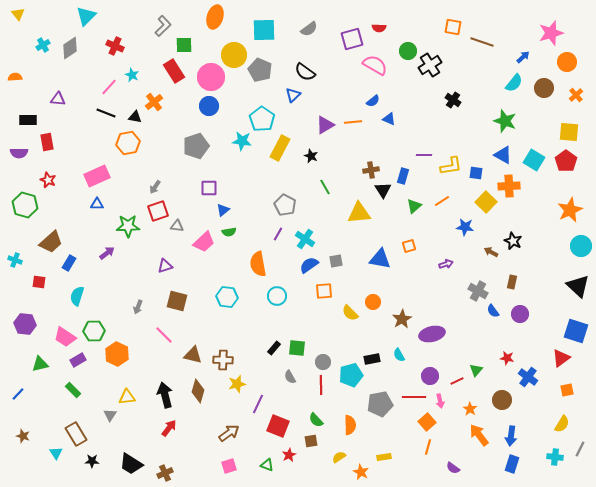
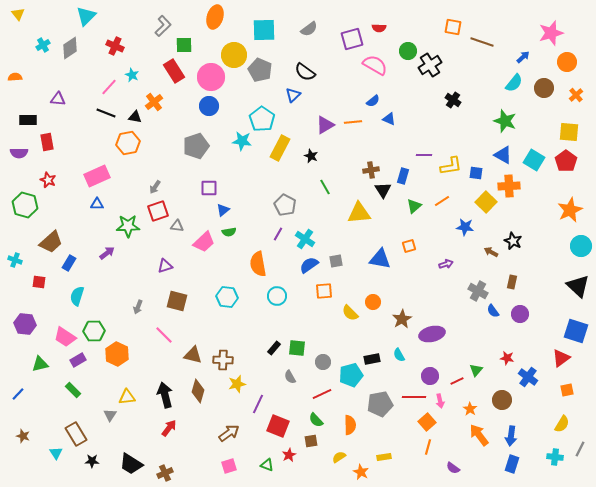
red line at (321, 385): moved 1 px right, 9 px down; rotated 66 degrees clockwise
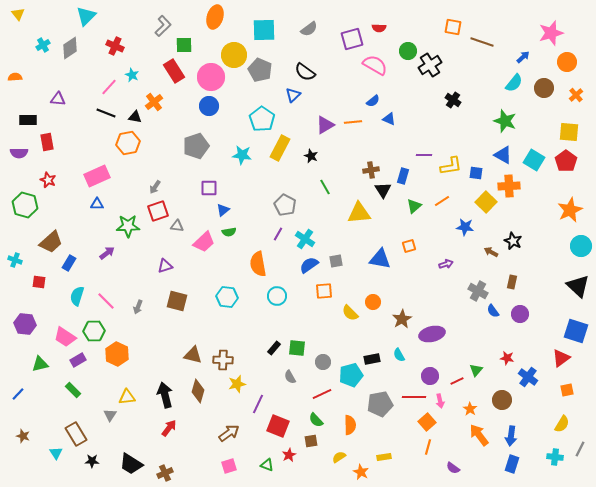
cyan star at (242, 141): moved 14 px down
pink line at (164, 335): moved 58 px left, 34 px up
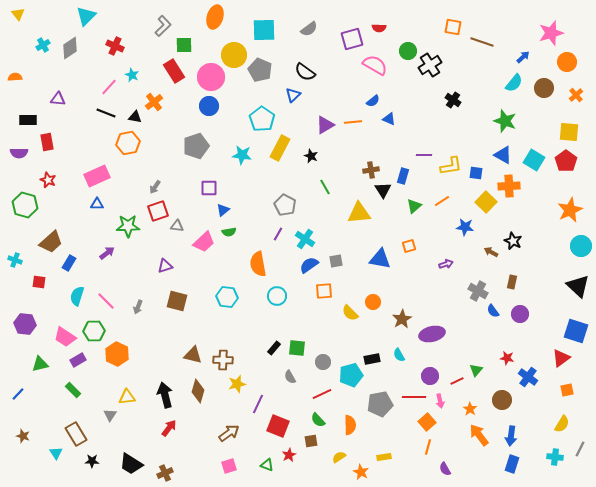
green semicircle at (316, 420): moved 2 px right
purple semicircle at (453, 468): moved 8 px left, 1 px down; rotated 24 degrees clockwise
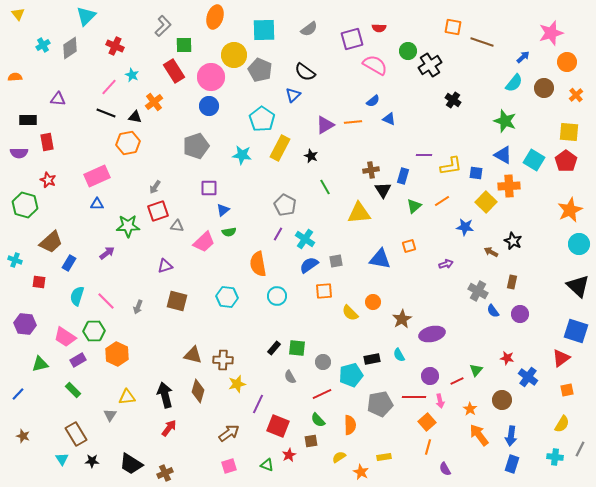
cyan circle at (581, 246): moved 2 px left, 2 px up
cyan triangle at (56, 453): moved 6 px right, 6 px down
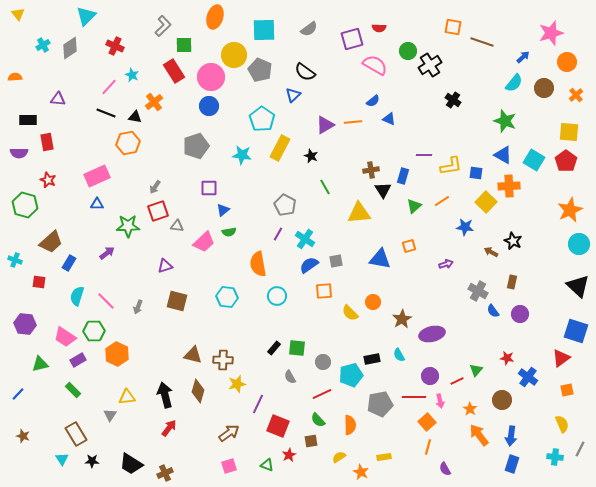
yellow semicircle at (562, 424): rotated 54 degrees counterclockwise
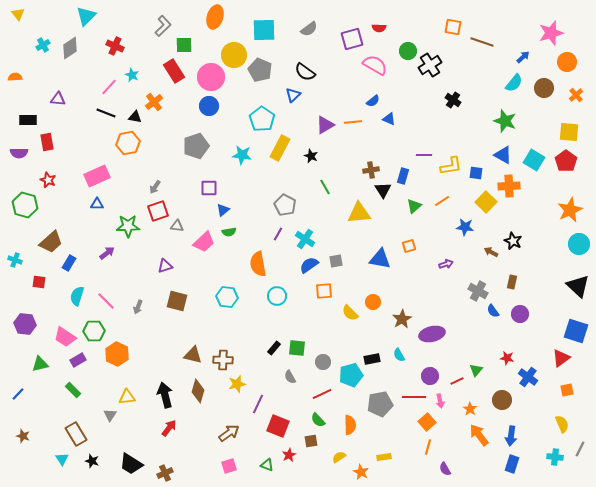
black star at (92, 461): rotated 16 degrees clockwise
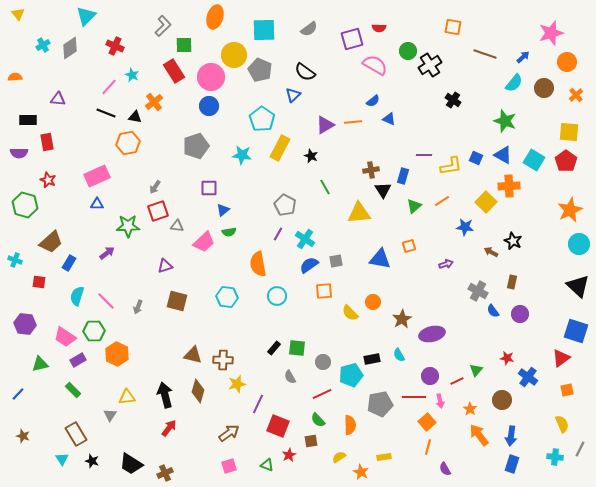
brown line at (482, 42): moved 3 px right, 12 px down
blue square at (476, 173): moved 15 px up; rotated 16 degrees clockwise
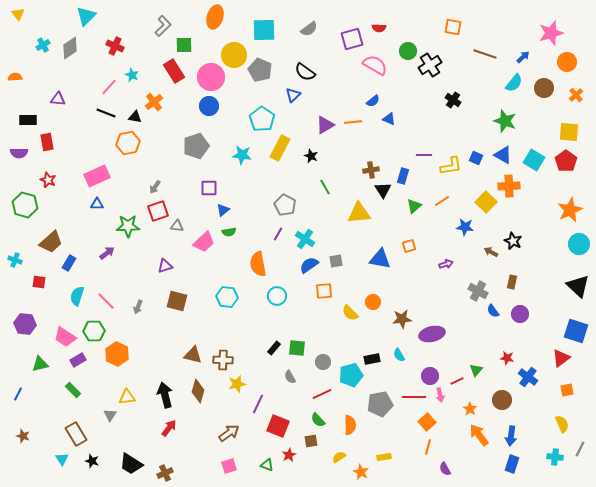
brown star at (402, 319): rotated 24 degrees clockwise
blue line at (18, 394): rotated 16 degrees counterclockwise
pink arrow at (440, 401): moved 6 px up
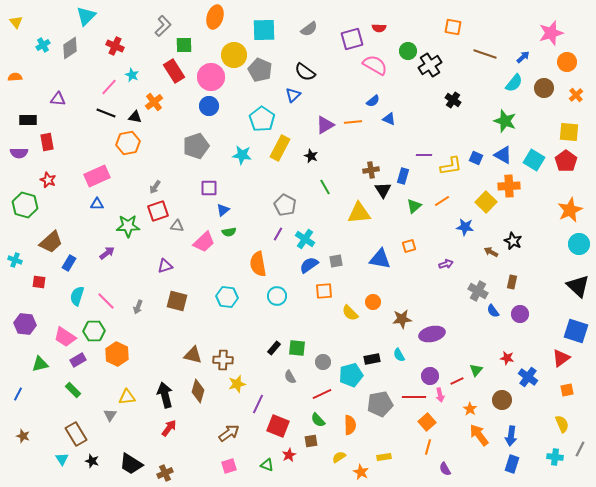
yellow triangle at (18, 14): moved 2 px left, 8 px down
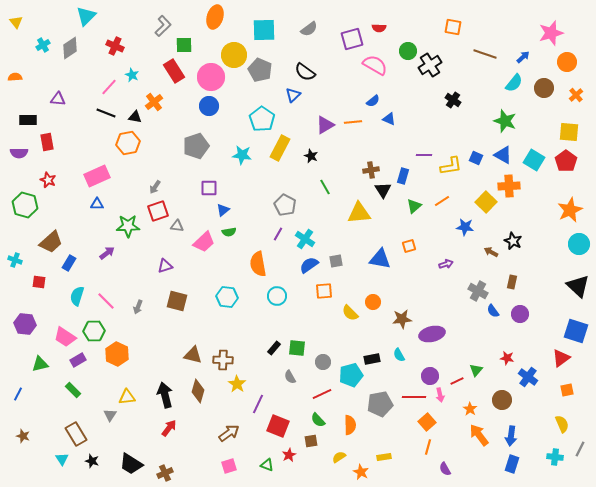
yellow star at (237, 384): rotated 24 degrees counterclockwise
